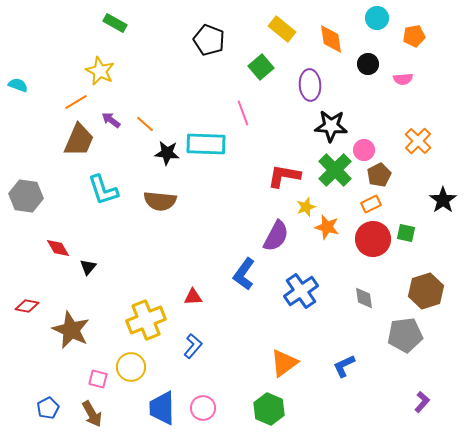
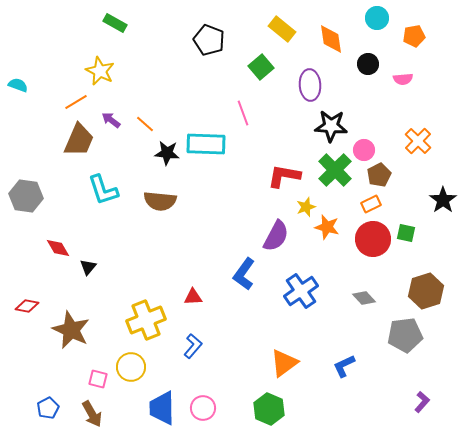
gray diamond at (364, 298): rotated 35 degrees counterclockwise
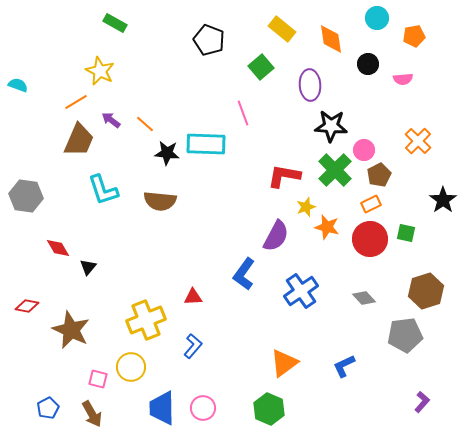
red circle at (373, 239): moved 3 px left
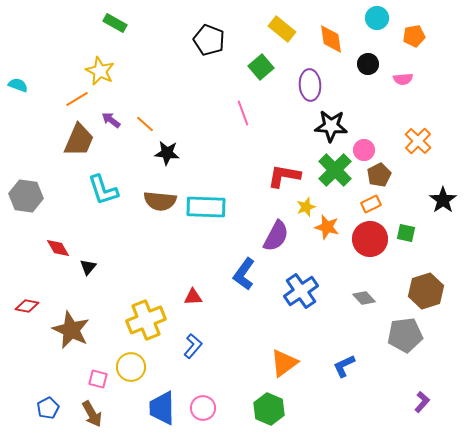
orange line at (76, 102): moved 1 px right, 3 px up
cyan rectangle at (206, 144): moved 63 px down
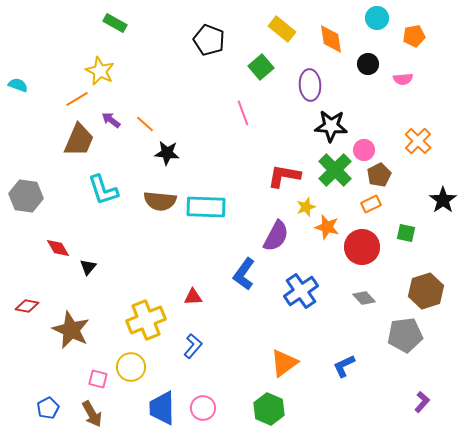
red circle at (370, 239): moved 8 px left, 8 px down
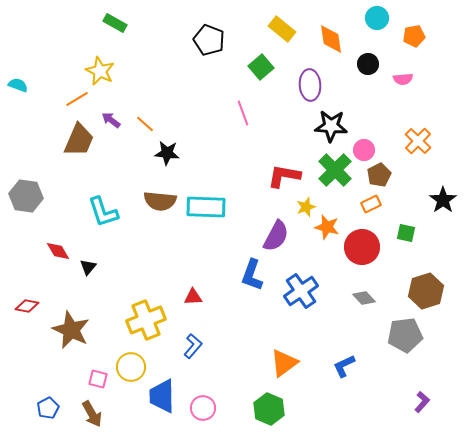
cyan L-shape at (103, 190): moved 22 px down
red diamond at (58, 248): moved 3 px down
blue L-shape at (244, 274): moved 8 px right, 1 px down; rotated 16 degrees counterclockwise
blue trapezoid at (162, 408): moved 12 px up
